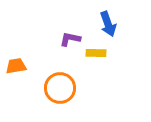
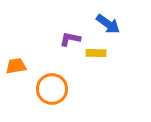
blue arrow: rotated 35 degrees counterclockwise
orange circle: moved 8 px left, 1 px down
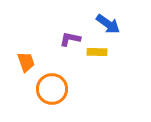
yellow rectangle: moved 1 px right, 1 px up
orange trapezoid: moved 10 px right, 4 px up; rotated 80 degrees clockwise
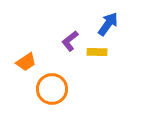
blue arrow: rotated 90 degrees counterclockwise
purple L-shape: moved 2 px down; rotated 50 degrees counterclockwise
orange trapezoid: rotated 75 degrees clockwise
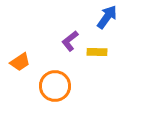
blue arrow: moved 1 px left, 7 px up
orange trapezoid: moved 6 px left
orange circle: moved 3 px right, 3 px up
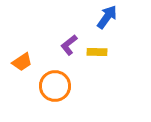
purple L-shape: moved 1 px left, 4 px down
orange trapezoid: moved 2 px right
